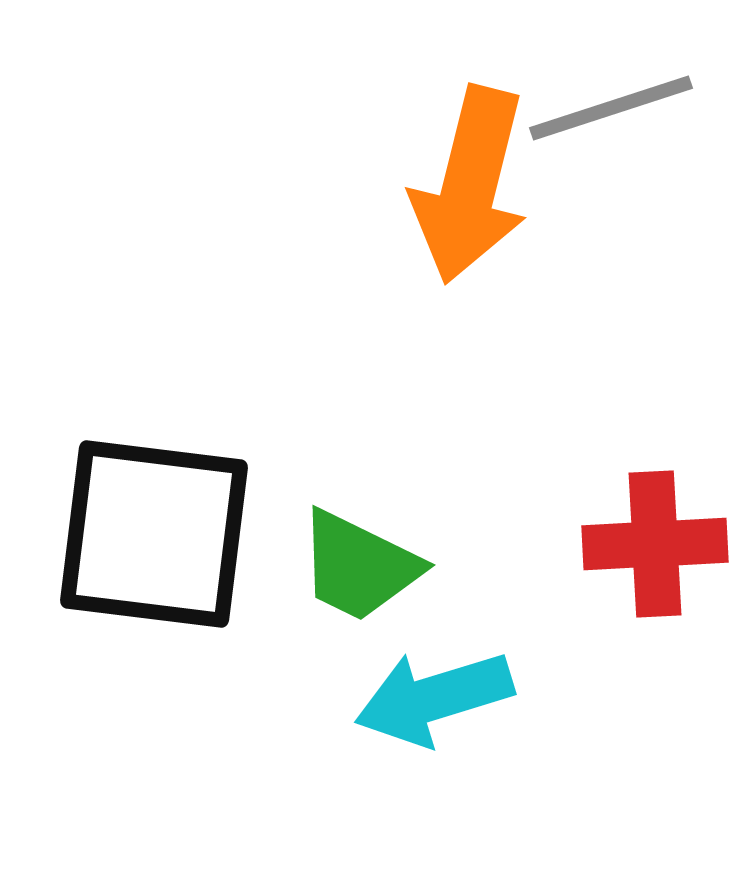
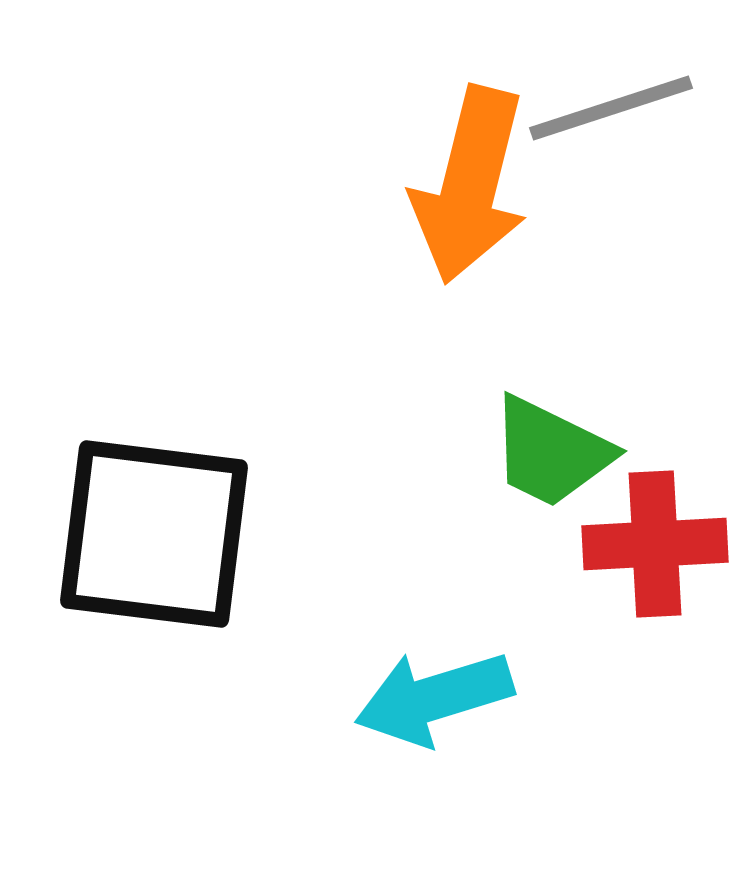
green trapezoid: moved 192 px right, 114 px up
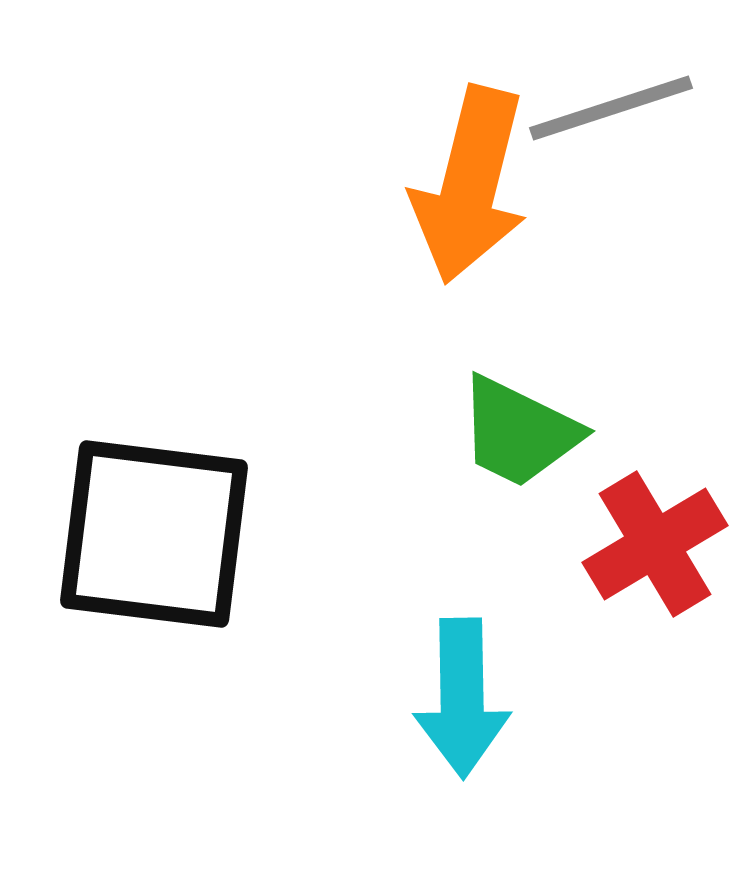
green trapezoid: moved 32 px left, 20 px up
red cross: rotated 28 degrees counterclockwise
cyan arrow: moved 28 px right; rotated 74 degrees counterclockwise
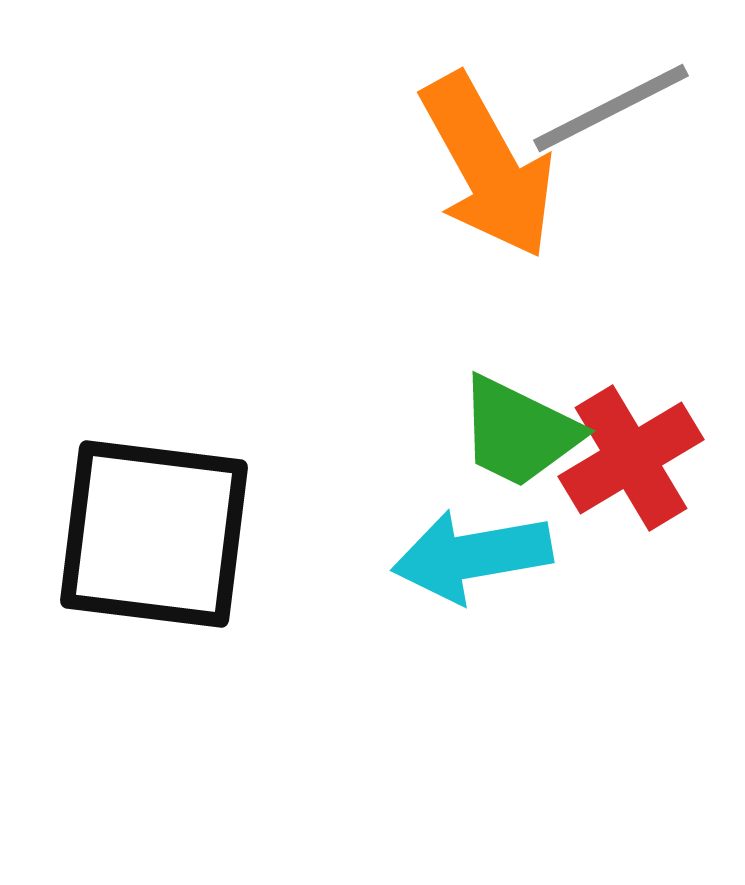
gray line: rotated 9 degrees counterclockwise
orange arrow: moved 18 px right, 19 px up; rotated 43 degrees counterclockwise
red cross: moved 24 px left, 86 px up
cyan arrow: moved 10 px right, 142 px up; rotated 81 degrees clockwise
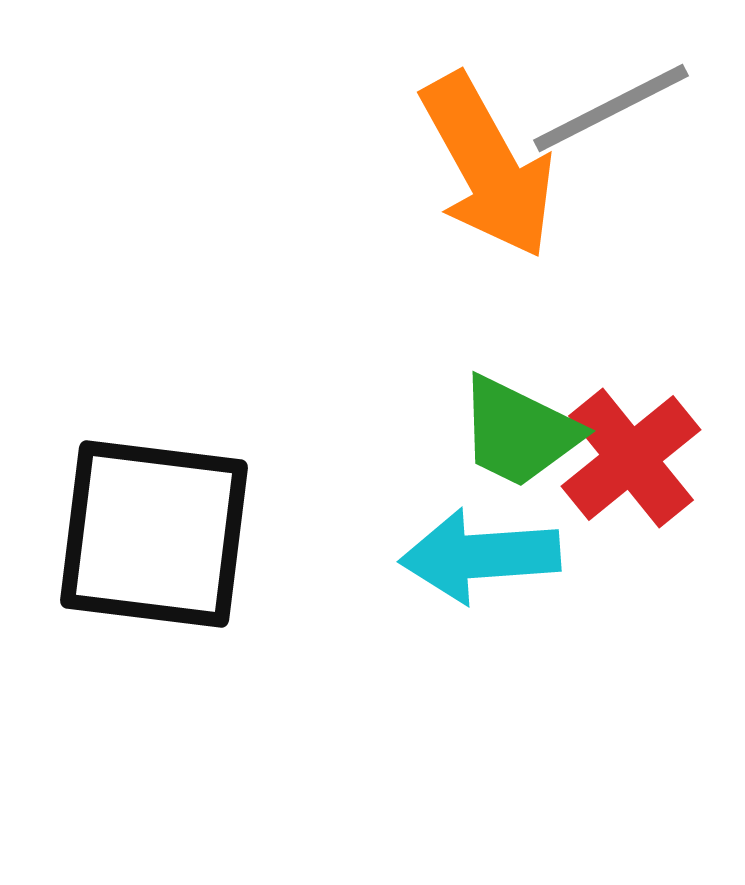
red cross: rotated 8 degrees counterclockwise
cyan arrow: moved 8 px right; rotated 6 degrees clockwise
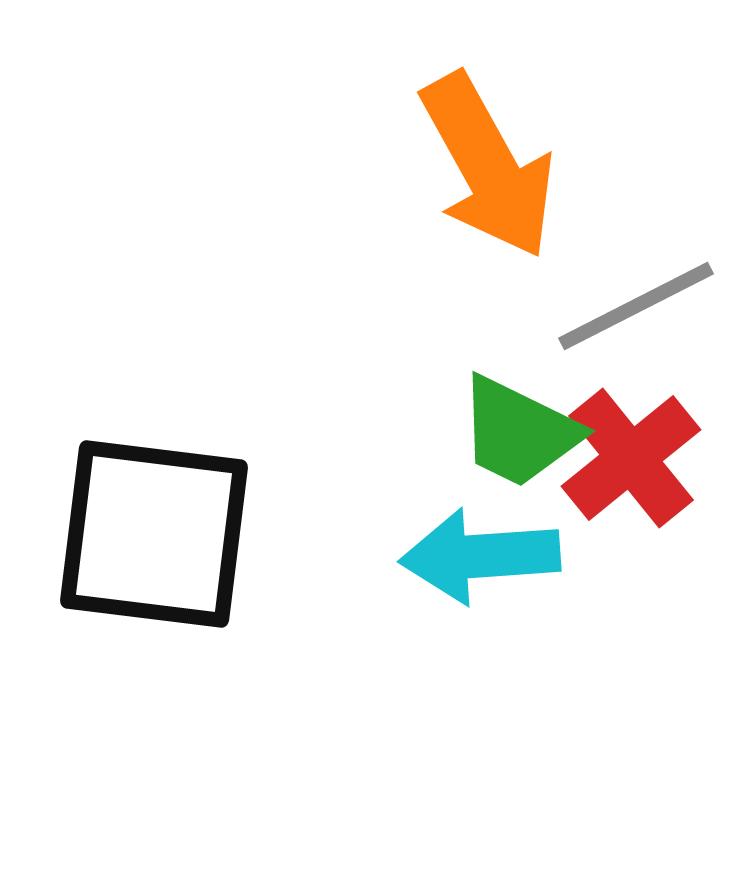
gray line: moved 25 px right, 198 px down
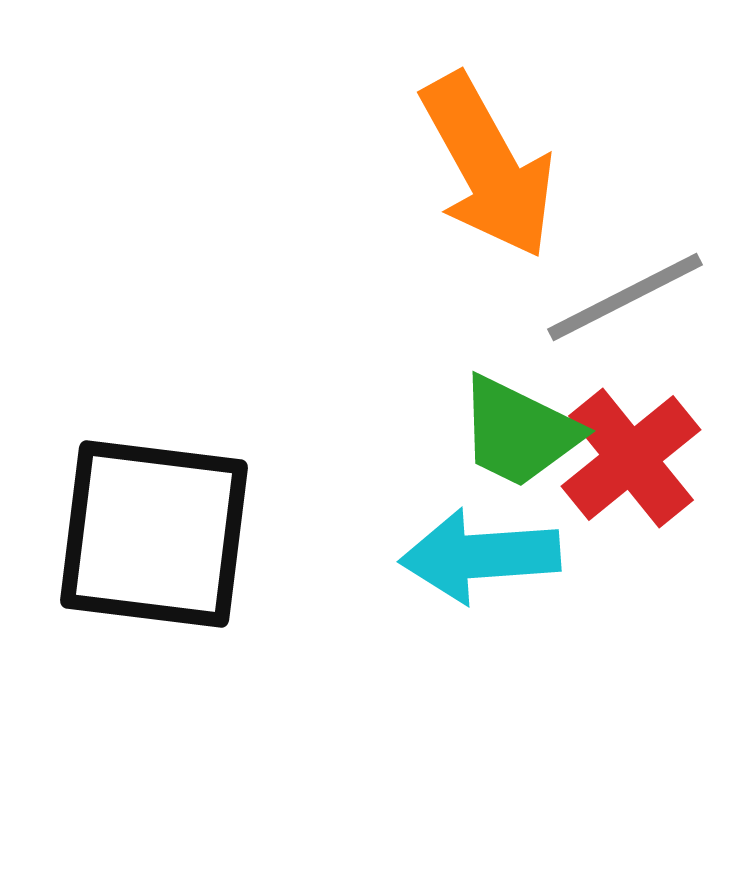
gray line: moved 11 px left, 9 px up
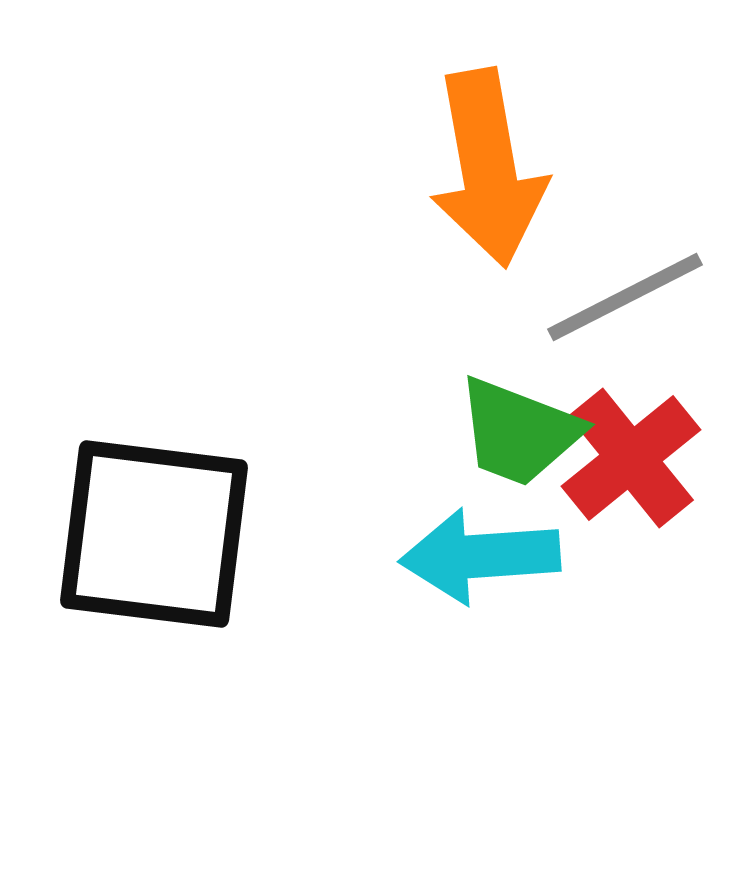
orange arrow: moved 2 px down; rotated 19 degrees clockwise
green trapezoid: rotated 5 degrees counterclockwise
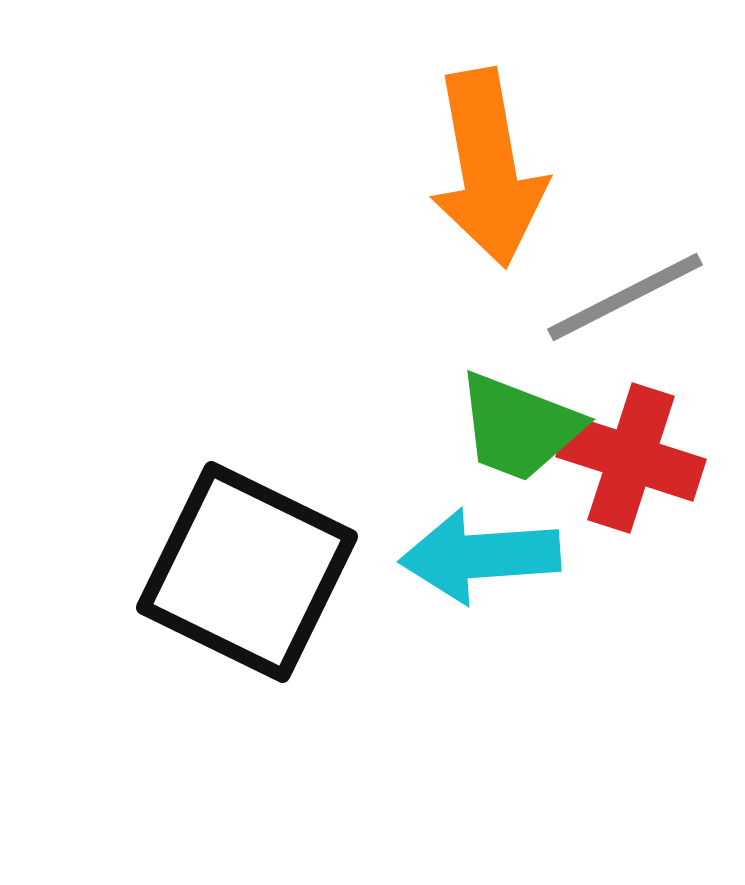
green trapezoid: moved 5 px up
red cross: rotated 33 degrees counterclockwise
black square: moved 93 px right, 38 px down; rotated 19 degrees clockwise
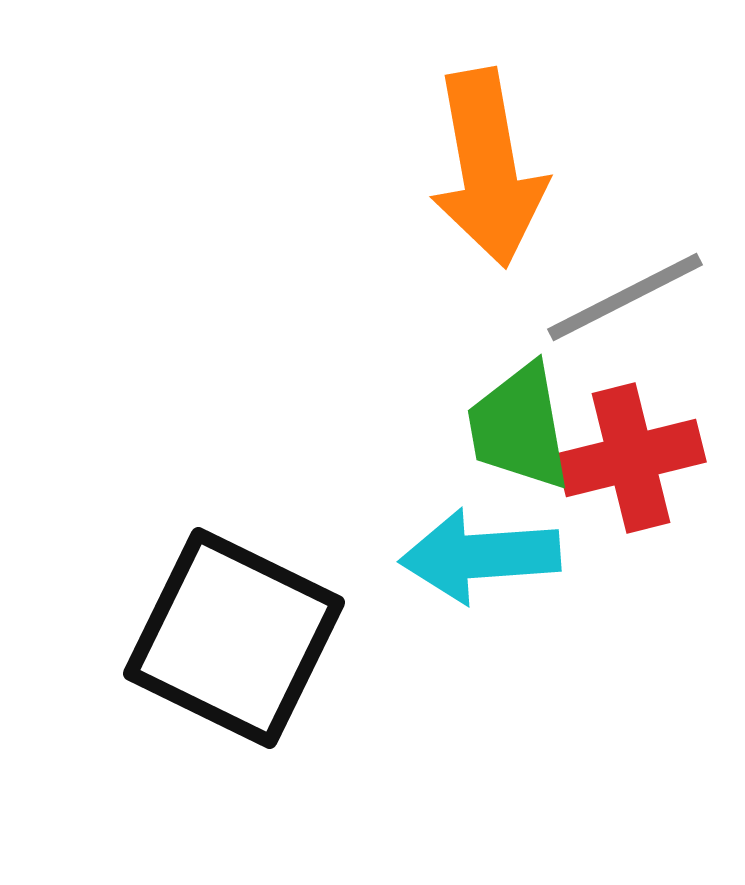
green trapezoid: rotated 59 degrees clockwise
red cross: rotated 32 degrees counterclockwise
black square: moved 13 px left, 66 px down
